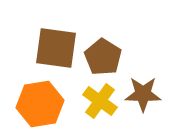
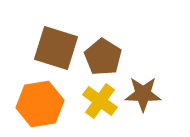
brown square: rotated 9 degrees clockwise
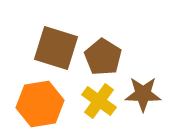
yellow cross: moved 1 px left
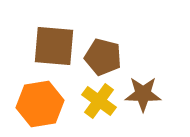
brown square: moved 2 px left, 2 px up; rotated 12 degrees counterclockwise
brown pentagon: rotated 18 degrees counterclockwise
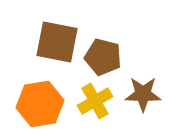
brown square: moved 3 px right, 4 px up; rotated 6 degrees clockwise
yellow cross: moved 4 px left; rotated 24 degrees clockwise
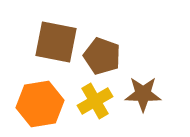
brown square: moved 1 px left
brown pentagon: moved 1 px left, 1 px up; rotated 6 degrees clockwise
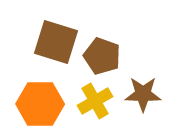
brown square: rotated 6 degrees clockwise
orange hexagon: rotated 9 degrees clockwise
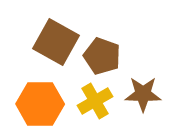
brown square: rotated 12 degrees clockwise
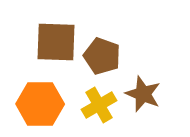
brown square: rotated 27 degrees counterclockwise
brown star: rotated 21 degrees clockwise
yellow cross: moved 4 px right, 4 px down
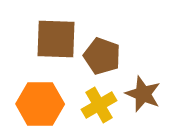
brown square: moved 3 px up
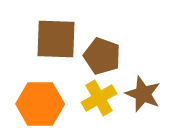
yellow cross: moved 7 px up
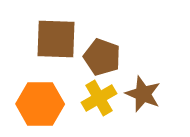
brown pentagon: moved 1 px down
